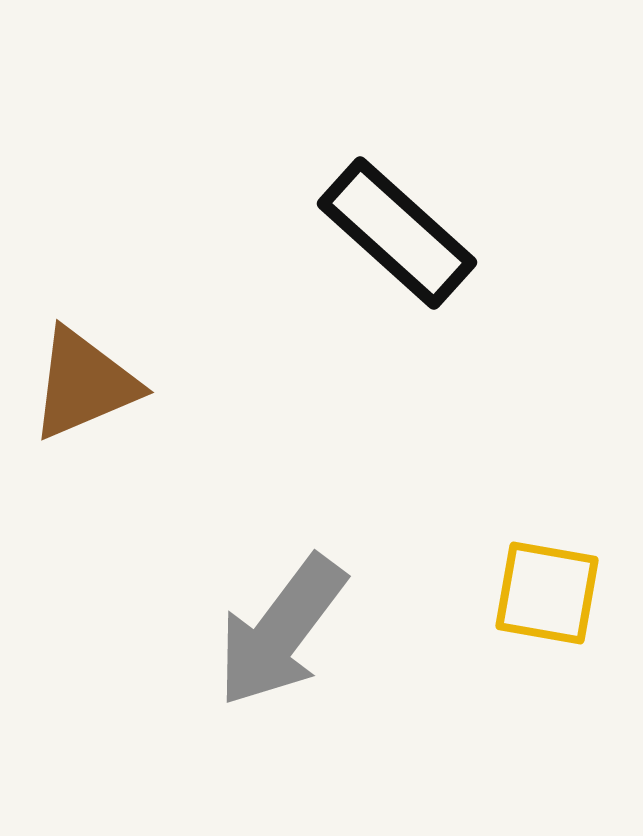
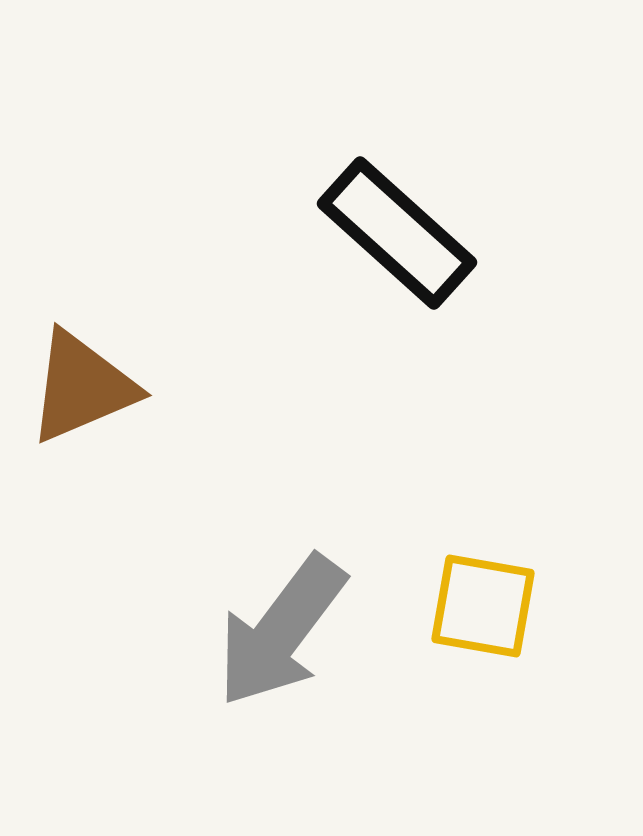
brown triangle: moved 2 px left, 3 px down
yellow square: moved 64 px left, 13 px down
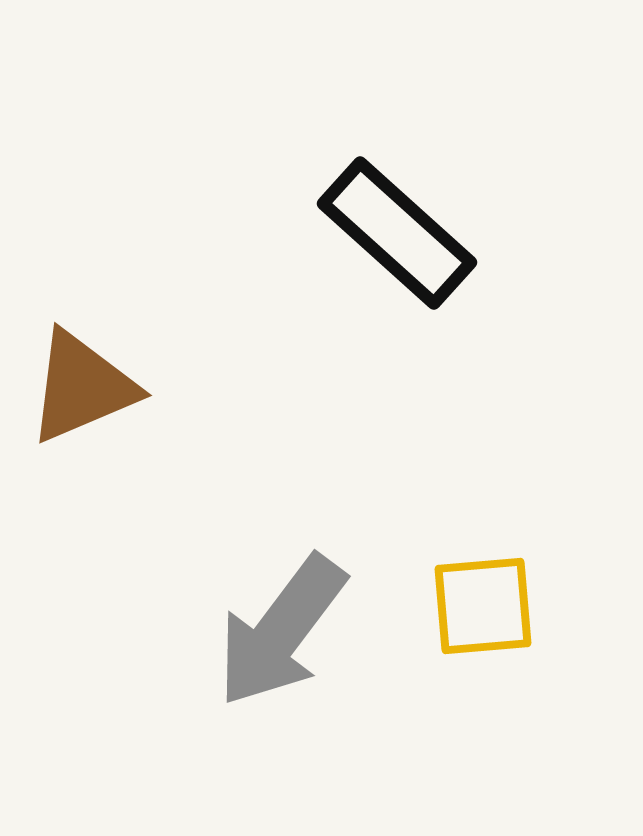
yellow square: rotated 15 degrees counterclockwise
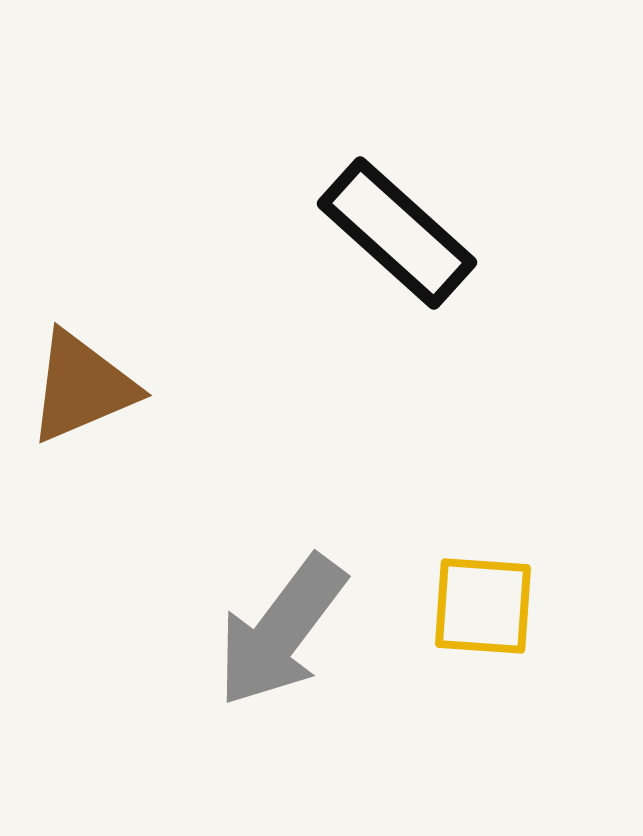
yellow square: rotated 9 degrees clockwise
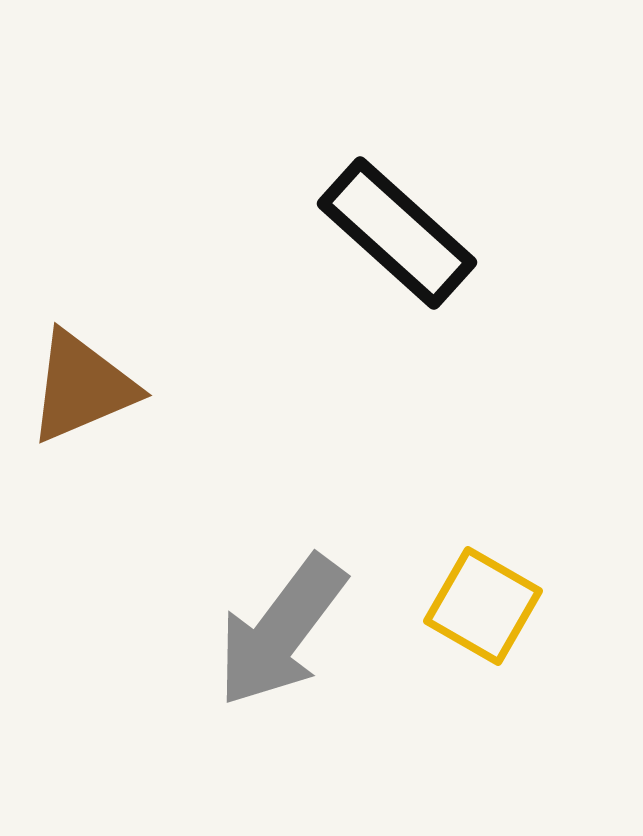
yellow square: rotated 26 degrees clockwise
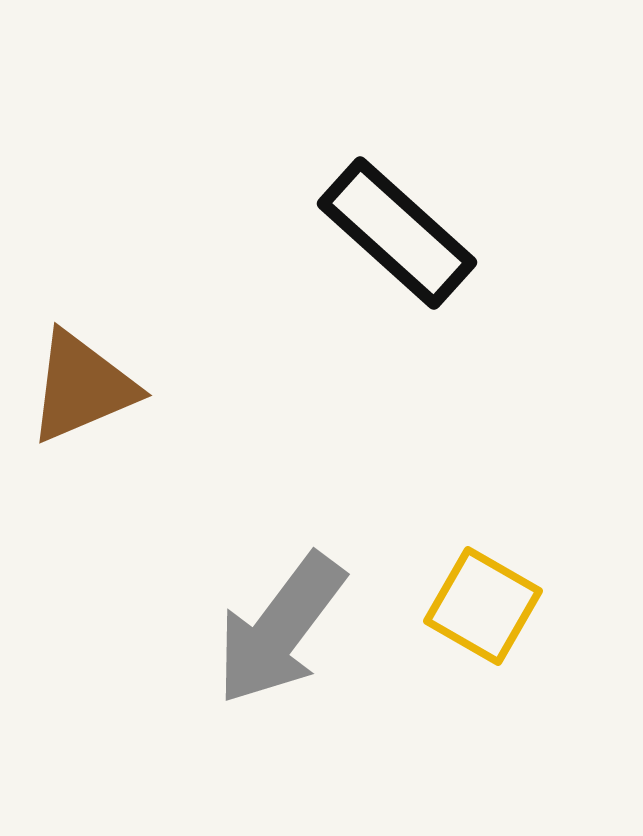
gray arrow: moved 1 px left, 2 px up
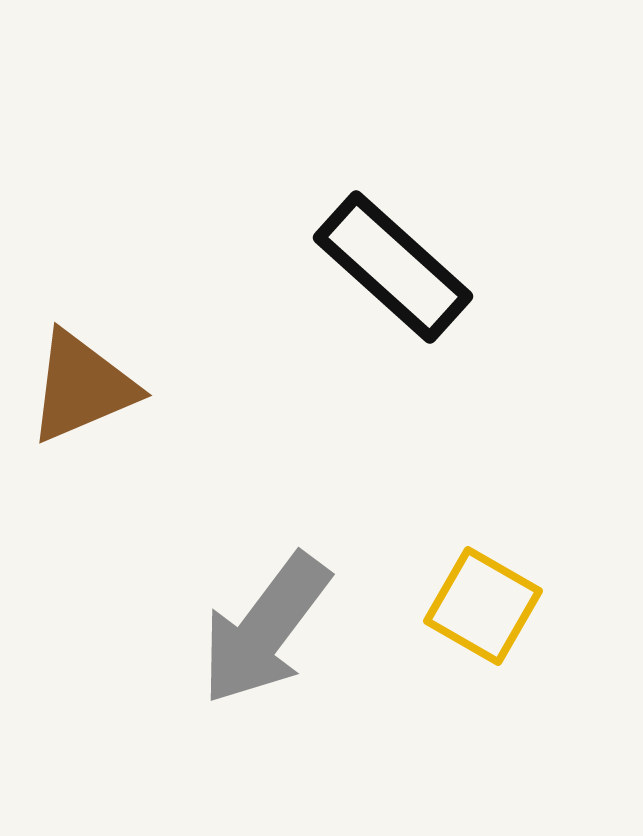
black rectangle: moved 4 px left, 34 px down
gray arrow: moved 15 px left
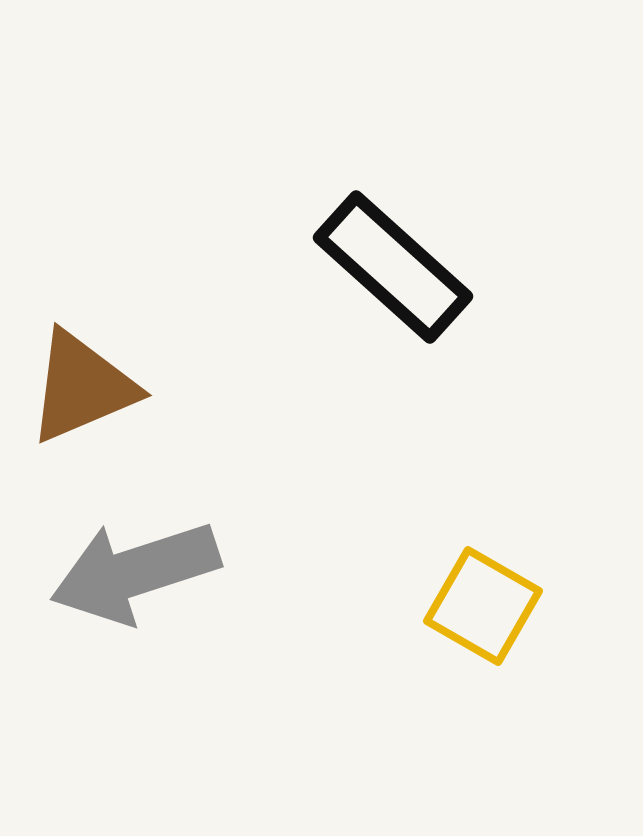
gray arrow: moved 130 px left, 57 px up; rotated 35 degrees clockwise
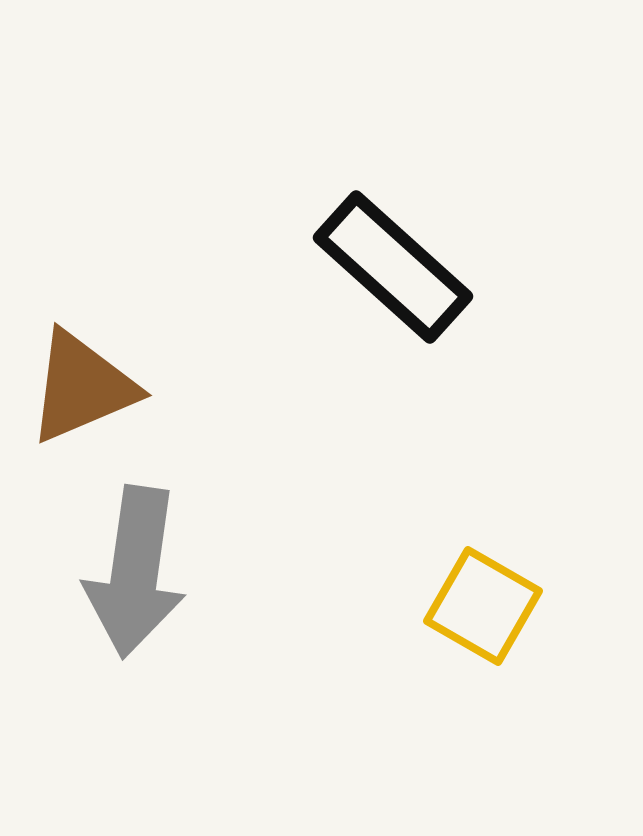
gray arrow: rotated 64 degrees counterclockwise
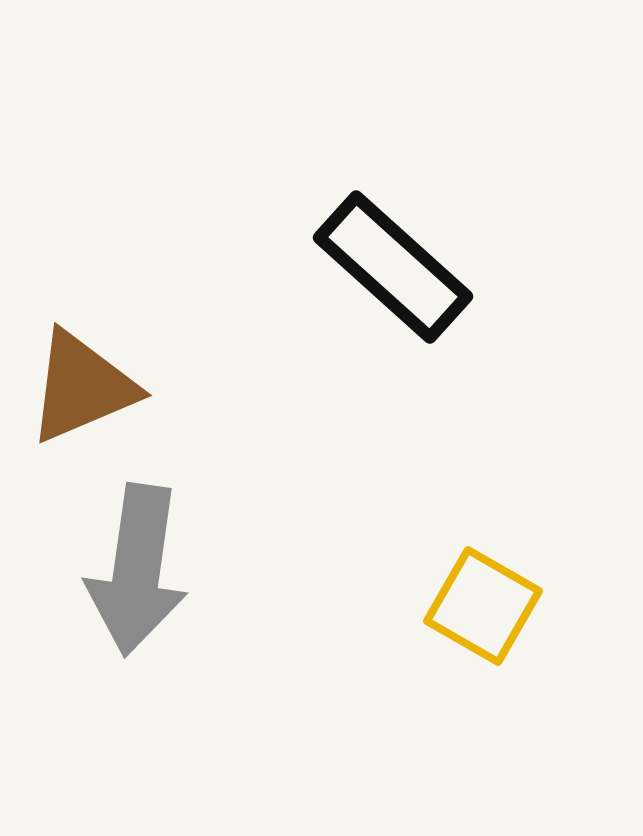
gray arrow: moved 2 px right, 2 px up
